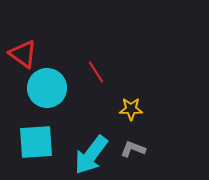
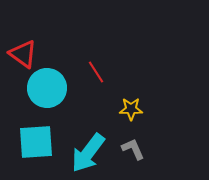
gray L-shape: rotated 45 degrees clockwise
cyan arrow: moved 3 px left, 2 px up
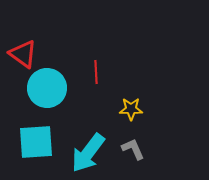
red line: rotated 30 degrees clockwise
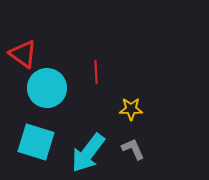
cyan square: rotated 21 degrees clockwise
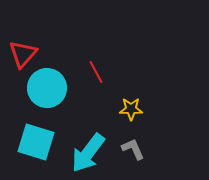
red triangle: rotated 36 degrees clockwise
red line: rotated 25 degrees counterclockwise
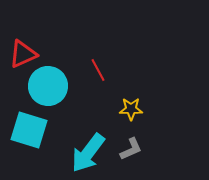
red triangle: rotated 24 degrees clockwise
red line: moved 2 px right, 2 px up
cyan circle: moved 1 px right, 2 px up
cyan square: moved 7 px left, 12 px up
gray L-shape: moved 2 px left; rotated 90 degrees clockwise
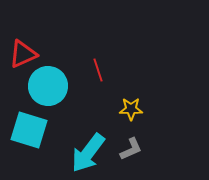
red line: rotated 10 degrees clockwise
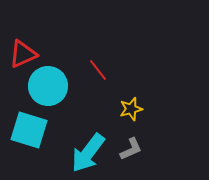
red line: rotated 20 degrees counterclockwise
yellow star: rotated 15 degrees counterclockwise
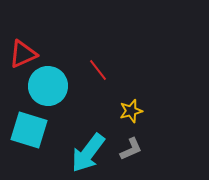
yellow star: moved 2 px down
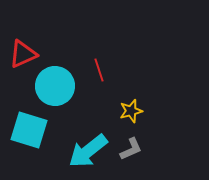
red line: moved 1 px right; rotated 20 degrees clockwise
cyan circle: moved 7 px right
cyan arrow: moved 2 px up; rotated 15 degrees clockwise
